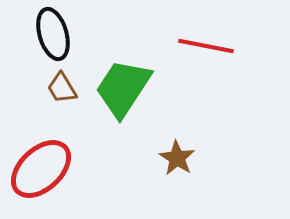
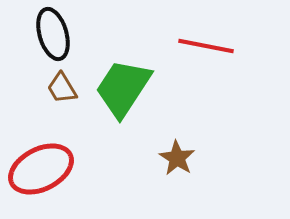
red ellipse: rotated 16 degrees clockwise
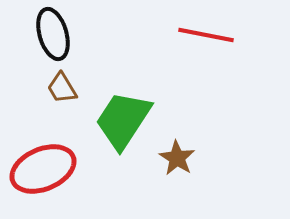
red line: moved 11 px up
green trapezoid: moved 32 px down
red ellipse: moved 2 px right; rotated 4 degrees clockwise
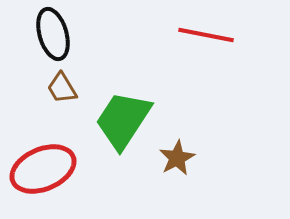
brown star: rotated 12 degrees clockwise
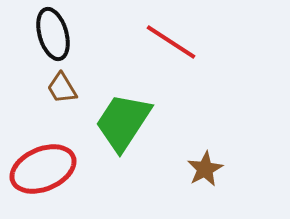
red line: moved 35 px left, 7 px down; rotated 22 degrees clockwise
green trapezoid: moved 2 px down
brown star: moved 28 px right, 11 px down
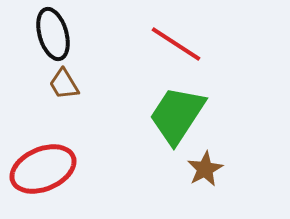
red line: moved 5 px right, 2 px down
brown trapezoid: moved 2 px right, 4 px up
green trapezoid: moved 54 px right, 7 px up
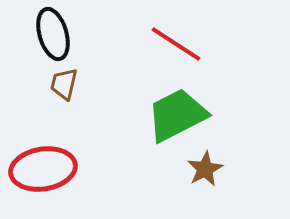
brown trapezoid: rotated 44 degrees clockwise
green trapezoid: rotated 30 degrees clockwise
red ellipse: rotated 14 degrees clockwise
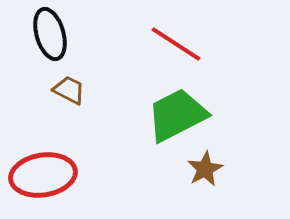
black ellipse: moved 3 px left
brown trapezoid: moved 5 px right, 6 px down; rotated 104 degrees clockwise
red ellipse: moved 6 px down
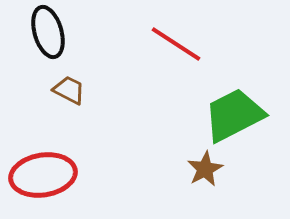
black ellipse: moved 2 px left, 2 px up
green trapezoid: moved 57 px right
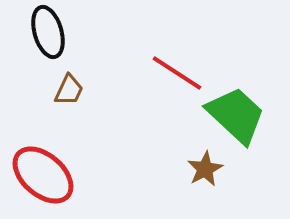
red line: moved 1 px right, 29 px down
brown trapezoid: rotated 88 degrees clockwise
green trapezoid: moved 2 px right; rotated 70 degrees clockwise
red ellipse: rotated 50 degrees clockwise
